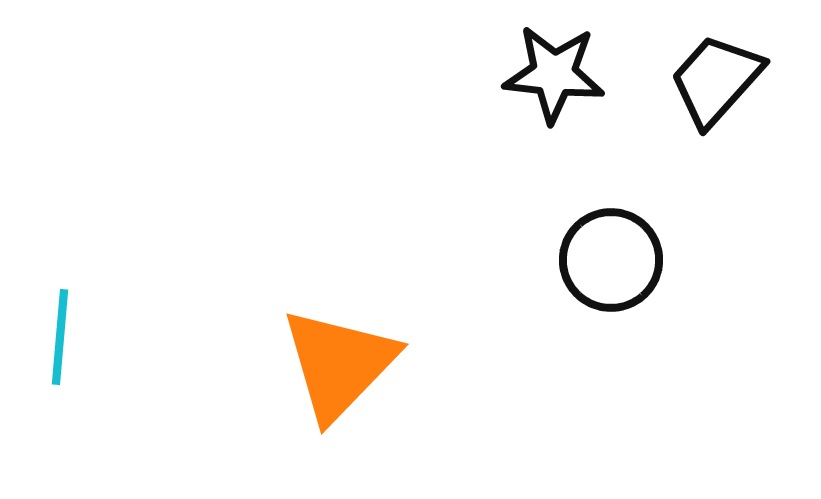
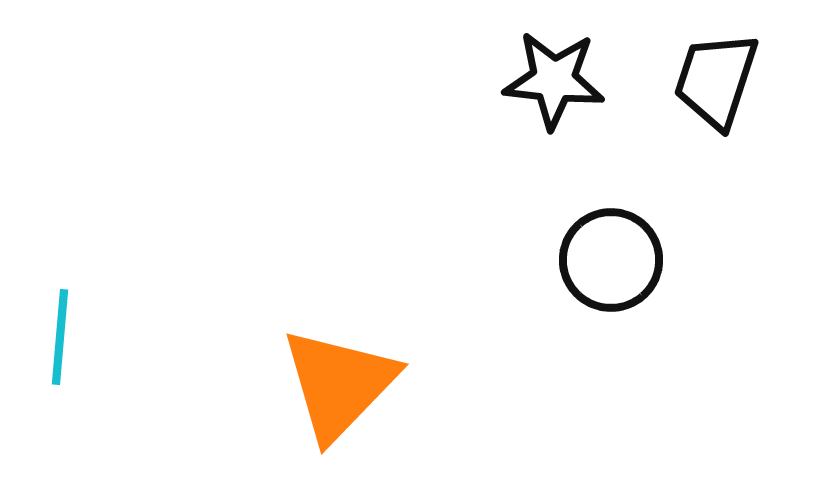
black star: moved 6 px down
black trapezoid: rotated 24 degrees counterclockwise
orange triangle: moved 20 px down
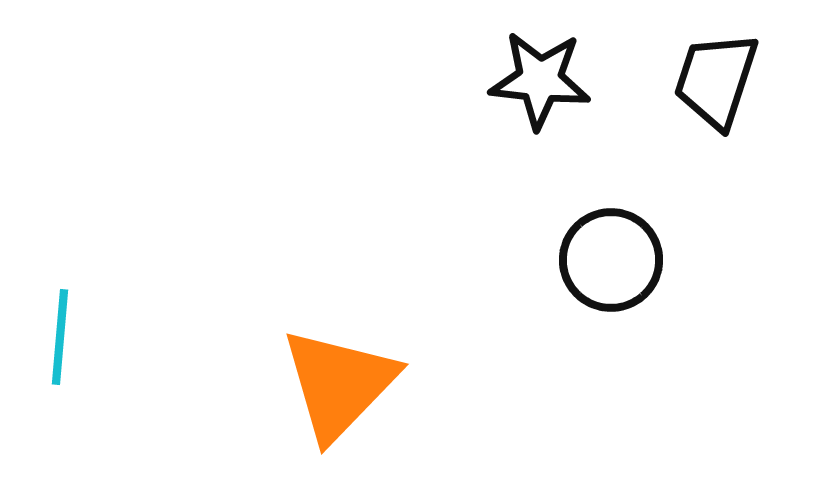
black star: moved 14 px left
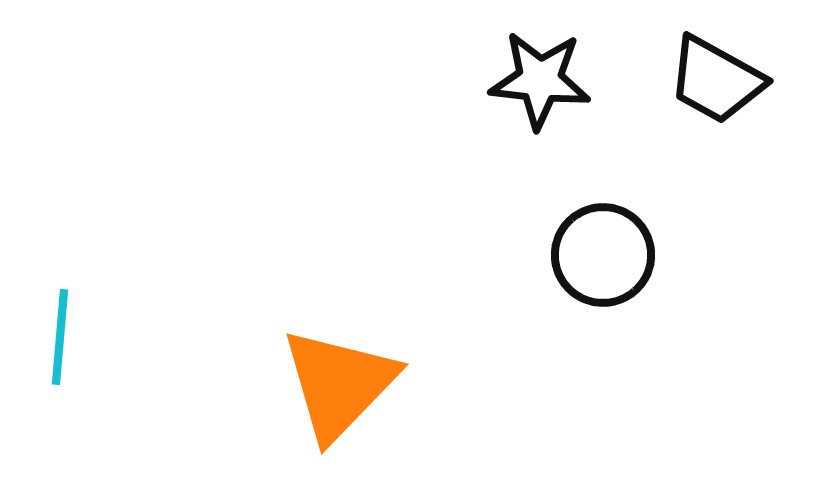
black trapezoid: rotated 79 degrees counterclockwise
black circle: moved 8 px left, 5 px up
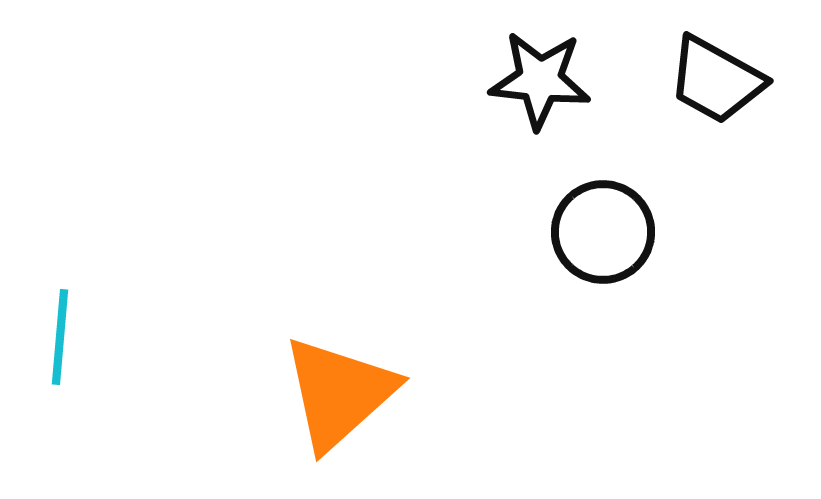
black circle: moved 23 px up
orange triangle: moved 9 px down; rotated 4 degrees clockwise
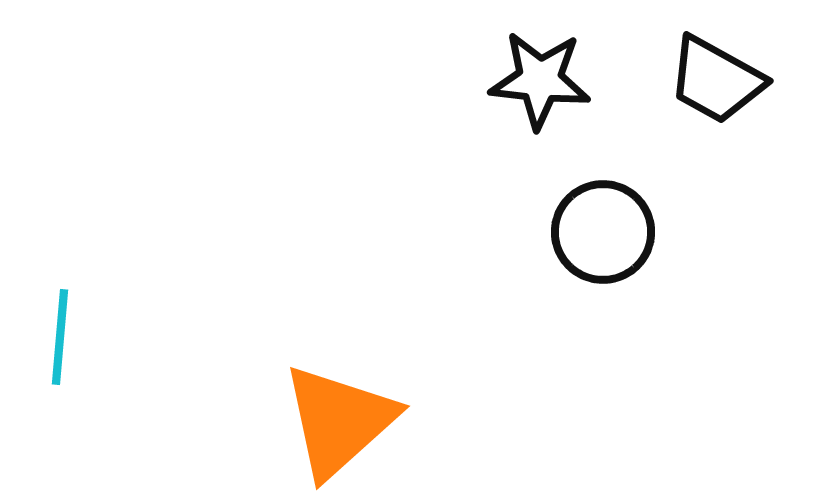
orange triangle: moved 28 px down
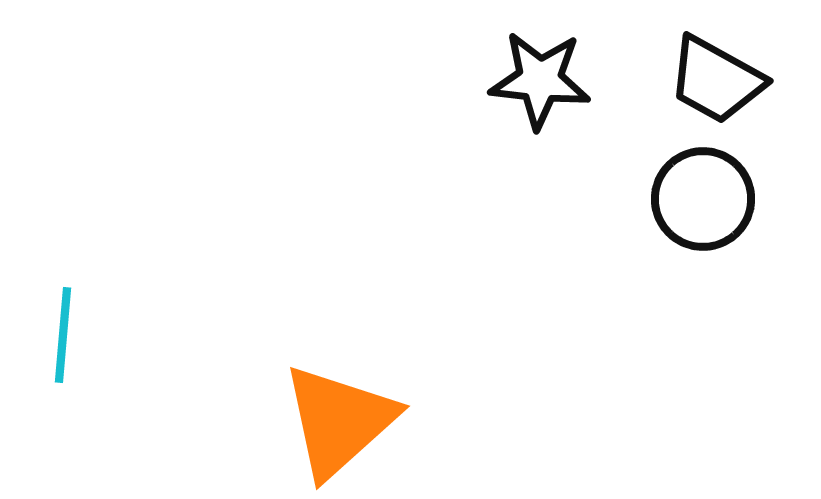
black circle: moved 100 px right, 33 px up
cyan line: moved 3 px right, 2 px up
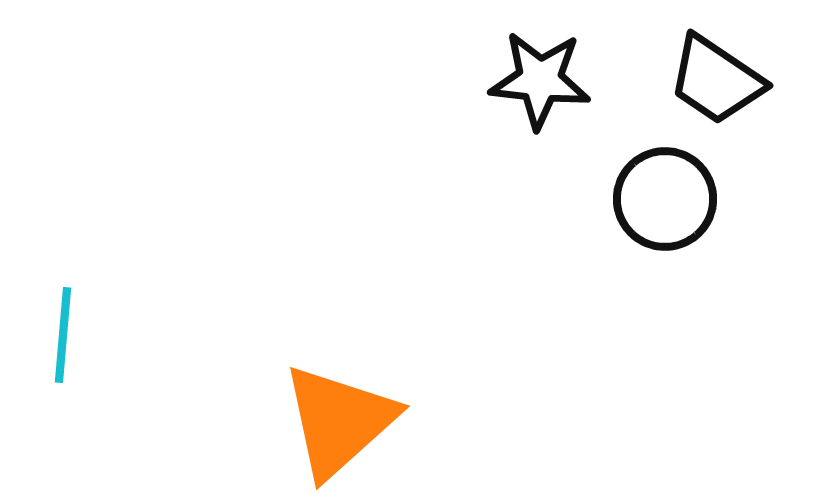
black trapezoid: rotated 5 degrees clockwise
black circle: moved 38 px left
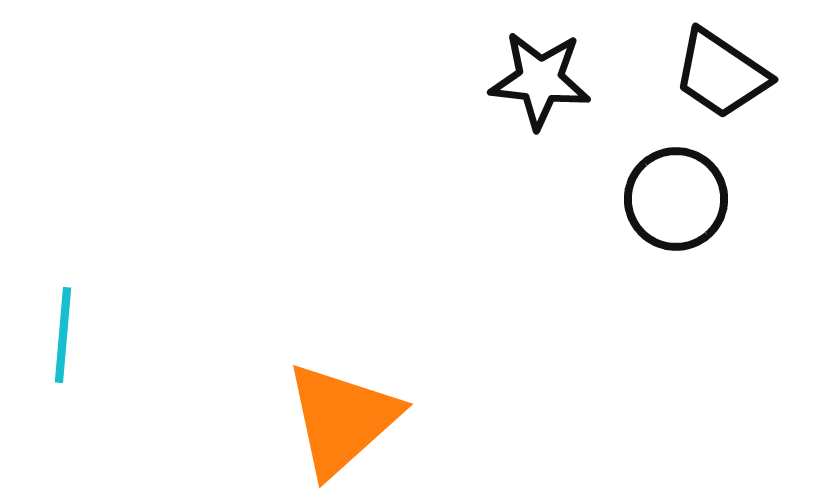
black trapezoid: moved 5 px right, 6 px up
black circle: moved 11 px right
orange triangle: moved 3 px right, 2 px up
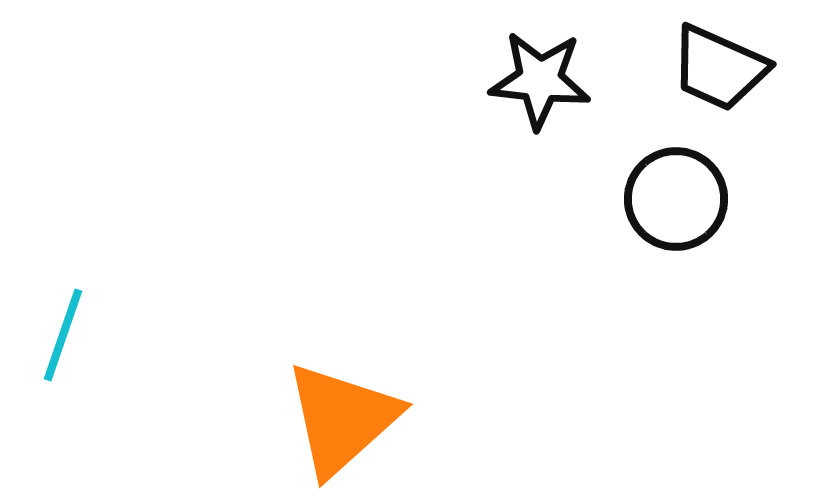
black trapezoid: moved 2 px left, 6 px up; rotated 10 degrees counterclockwise
cyan line: rotated 14 degrees clockwise
